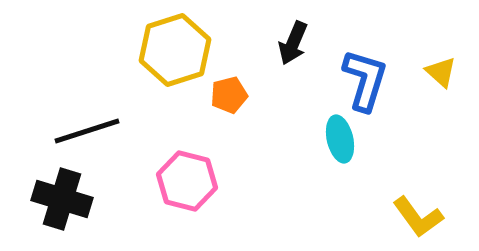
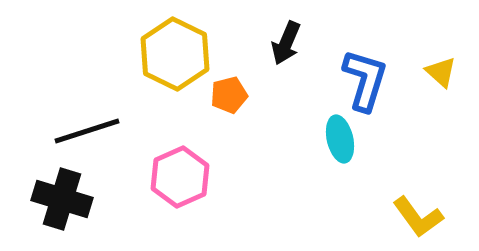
black arrow: moved 7 px left
yellow hexagon: moved 4 px down; rotated 16 degrees counterclockwise
pink hexagon: moved 7 px left, 4 px up; rotated 22 degrees clockwise
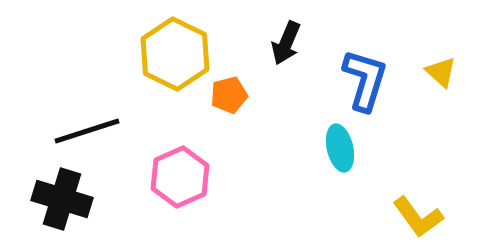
cyan ellipse: moved 9 px down
